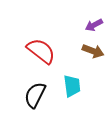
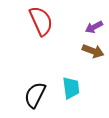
purple arrow: moved 2 px down
red semicircle: moved 30 px up; rotated 28 degrees clockwise
cyan trapezoid: moved 1 px left, 2 px down
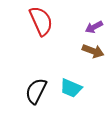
cyan trapezoid: rotated 120 degrees clockwise
black semicircle: moved 1 px right, 4 px up
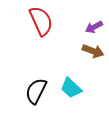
cyan trapezoid: rotated 20 degrees clockwise
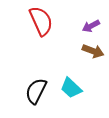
purple arrow: moved 3 px left, 1 px up
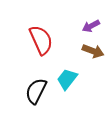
red semicircle: moved 19 px down
cyan trapezoid: moved 4 px left, 9 px up; rotated 85 degrees clockwise
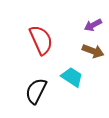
purple arrow: moved 2 px right, 1 px up
cyan trapezoid: moved 5 px right, 2 px up; rotated 85 degrees clockwise
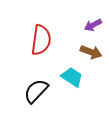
red semicircle: rotated 32 degrees clockwise
brown arrow: moved 2 px left, 1 px down
black semicircle: rotated 16 degrees clockwise
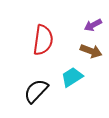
red semicircle: moved 2 px right
brown arrow: moved 1 px up
cyan trapezoid: rotated 65 degrees counterclockwise
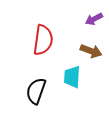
purple arrow: moved 1 px right, 6 px up
cyan trapezoid: rotated 55 degrees counterclockwise
black semicircle: rotated 24 degrees counterclockwise
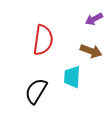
black semicircle: rotated 12 degrees clockwise
